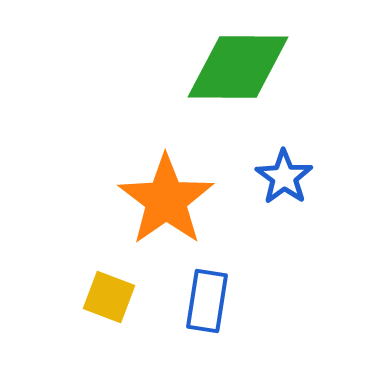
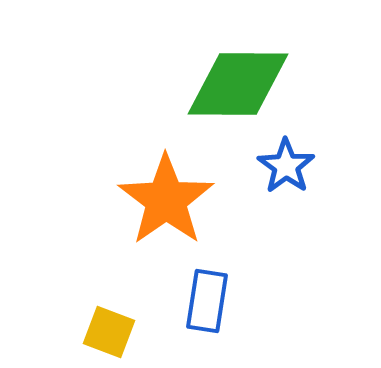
green diamond: moved 17 px down
blue star: moved 2 px right, 11 px up
yellow square: moved 35 px down
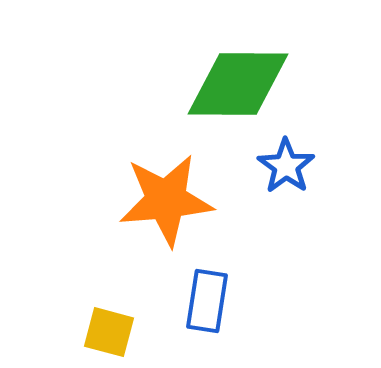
orange star: rotated 30 degrees clockwise
yellow square: rotated 6 degrees counterclockwise
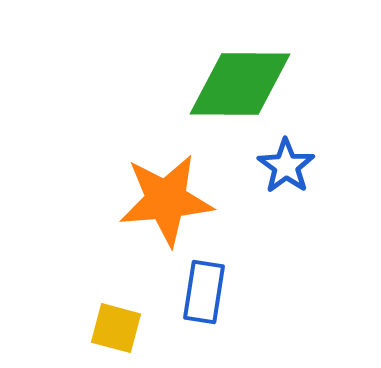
green diamond: moved 2 px right
blue rectangle: moved 3 px left, 9 px up
yellow square: moved 7 px right, 4 px up
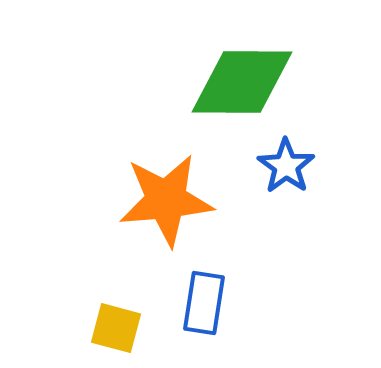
green diamond: moved 2 px right, 2 px up
blue rectangle: moved 11 px down
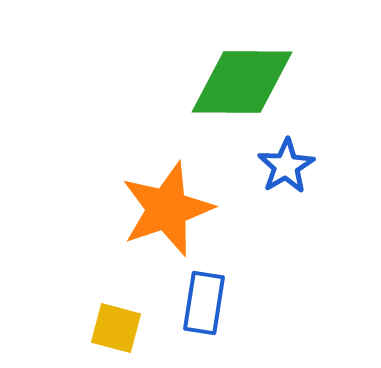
blue star: rotated 6 degrees clockwise
orange star: moved 1 px right, 9 px down; rotated 14 degrees counterclockwise
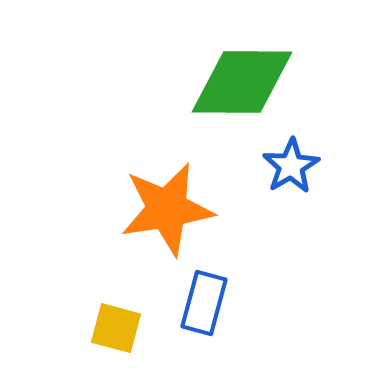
blue star: moved 5 px right
orange star: rotated 10 degrees clockwise
blue rectangle: rotated 6 degrees clockwise
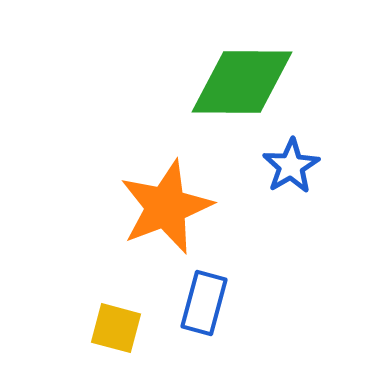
orange star: moved 1 px left, 2 px up; rotated 12 degrees counterclockwise
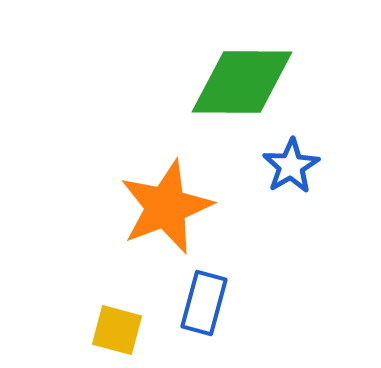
yellow square: moved 1 px right, 2 px down
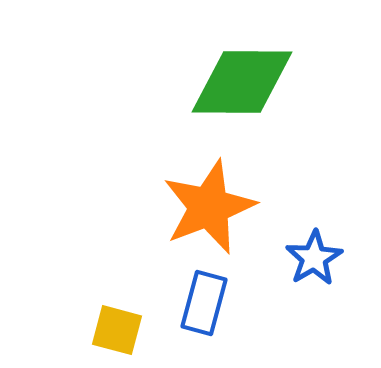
blue star: moved 23 px right, 92 px down
orange star: moved 43 px right
